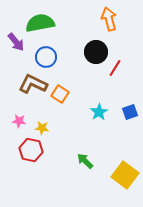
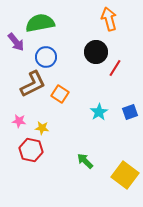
brown L-shape: rotated 128 degrees clockwise
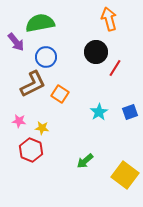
red hexagon: rotated 10 degrees clockwise
green arrow: rotated 84 degrees counterclockwise
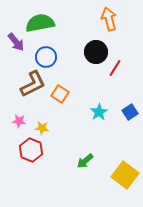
blue square: rotated 14 degrees counterclockwise
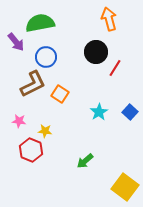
blue square: rotated 14 degrees counterclockwise
yellow star: moved 3 px right, 3 px down
yellow square: moved 12 px down
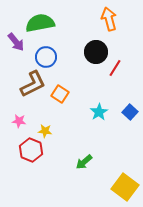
green arrow: moved 1 px left, 1 px down
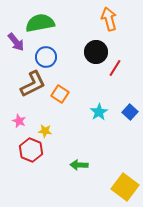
pink star: rotated 16 degrees clockwise
green arrow: moved 5 px left, 3 px down; rotated 42 degrees clockwise
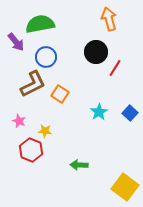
green semicircle: moved 1 px down
blue square: moved 1 px down
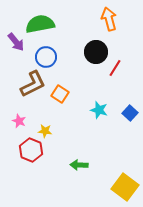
cyan star: moved 2 px up; rotated 24 degrees counterclockwise
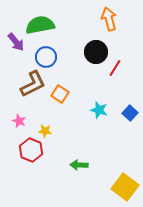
green semicircle: moved 1 px down
